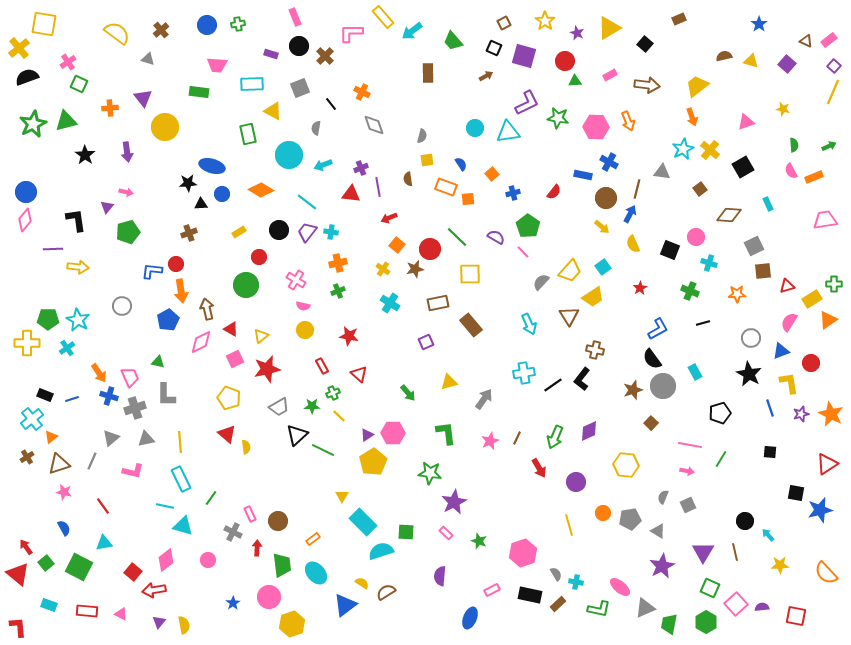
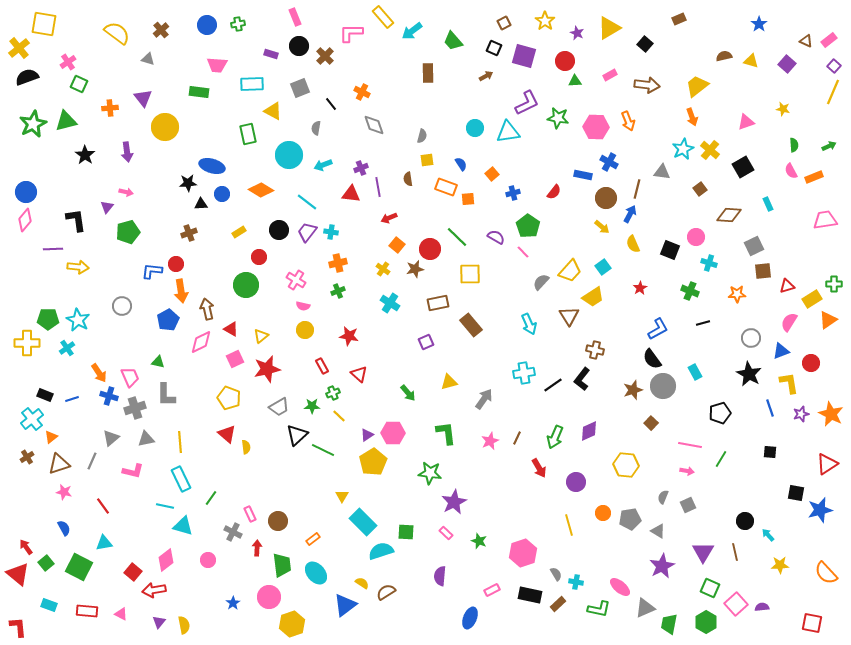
red square at (796, 616): moved 16 px right, 7 px down
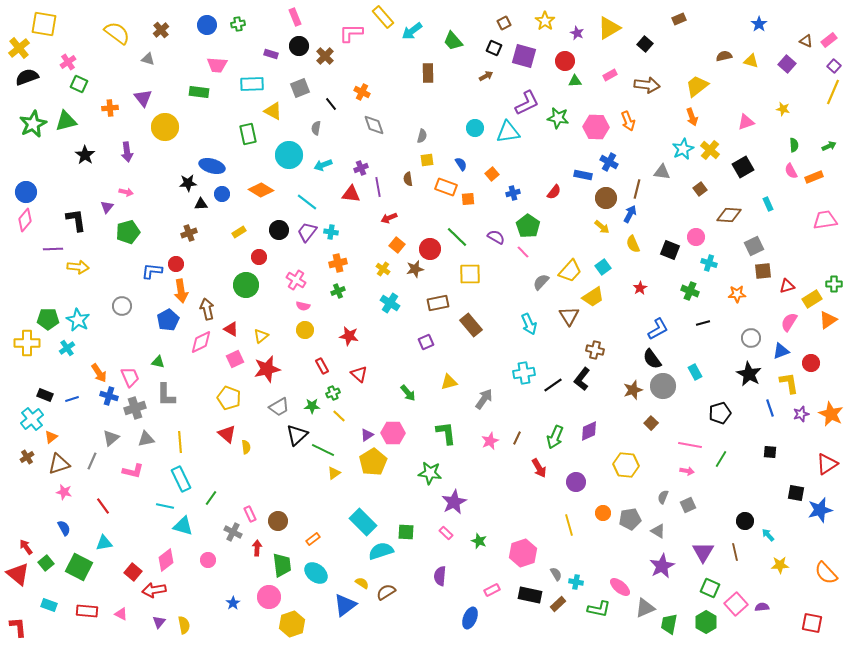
yellow triangle at (342, 496): moved 8 px left, 23 px up; rotated 24 degrees clockwise
cyan ellipse at (316, 573): rotated 10 degrees counterclockwise
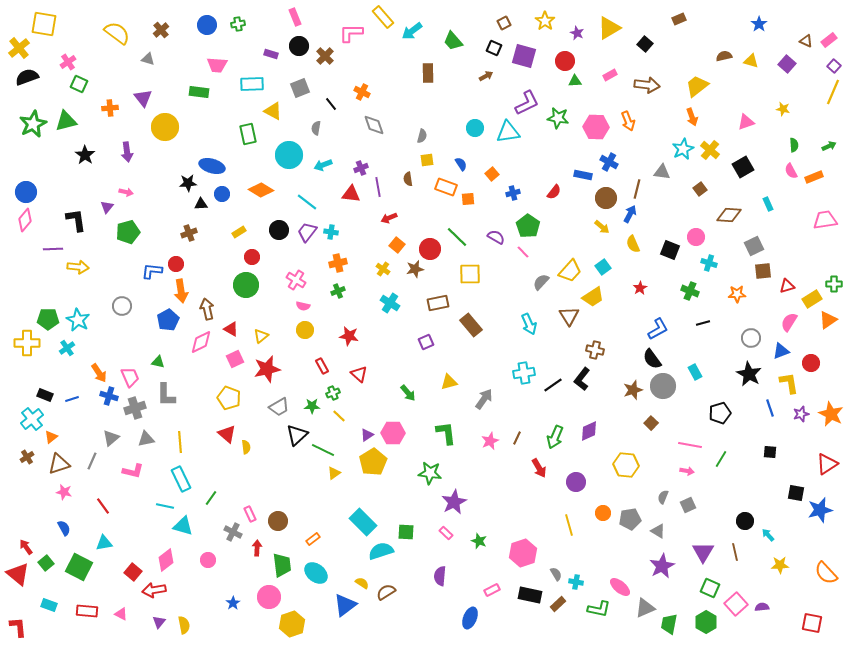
red circle at (259, 257): moved 7 px left
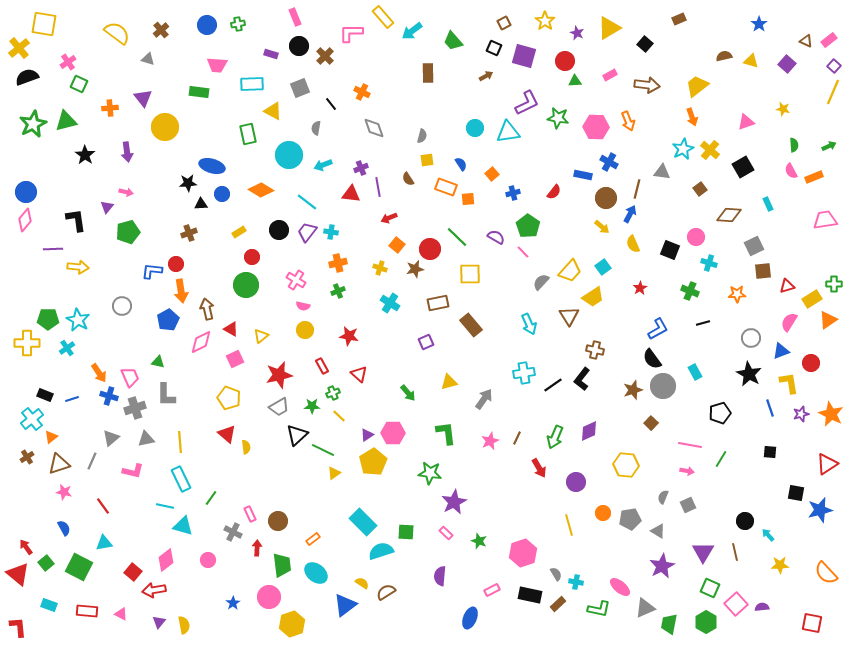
gray diamond at (374, 125): moved 3 px down
brown semicircle at (408, 179): rotated 24 degrees counterclockwise
yellow cross at (383, 269): moved 3 px left, 1 px up; rotated 16 degrees counterclockwise
red star at (267, 369): moved 12 px right, 6 px down
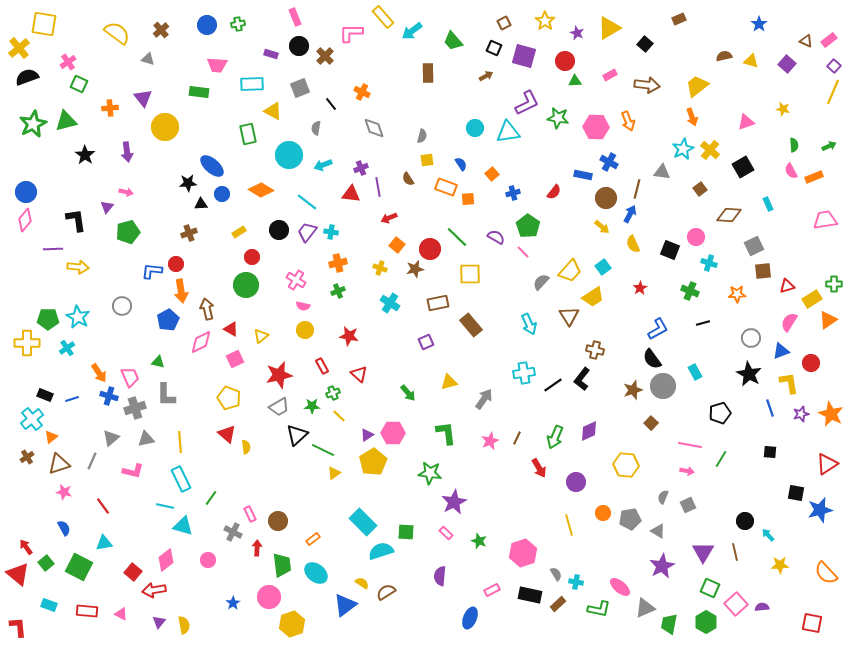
blue ellipse at (212, 166): rotated 25 degrees clockwise
cyan star at (78, 320): moved 3 px up
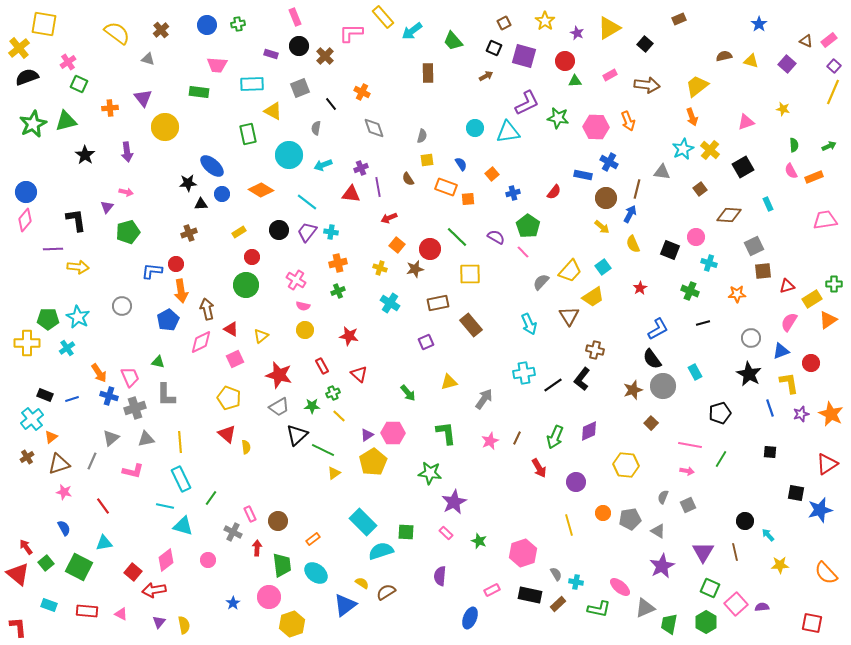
red star at (279, 375): rotated 28 degrees clockwise
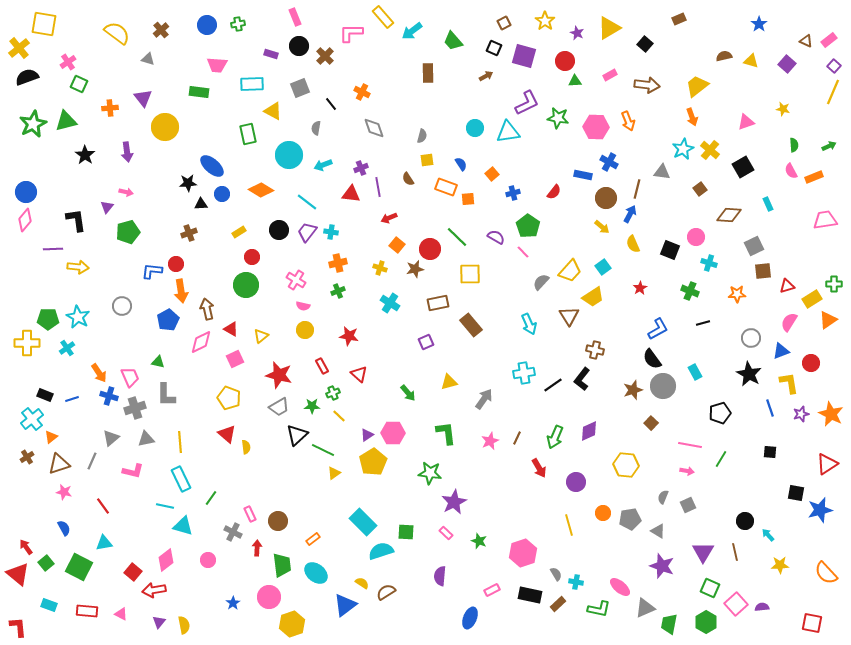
purple star at (662, 566): rotated 25 degrees counterclockwise
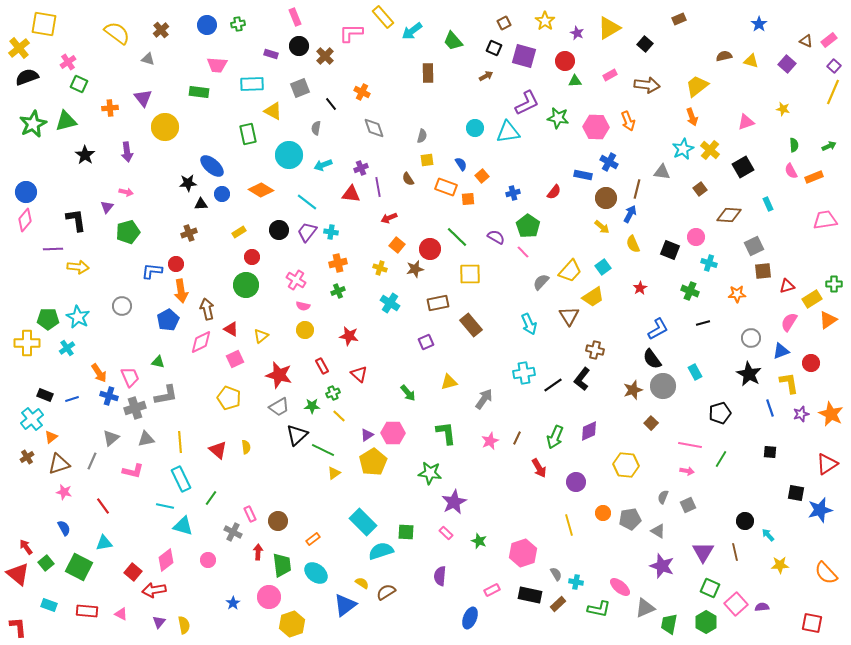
orange square at (492, 174): moved 10 px left, 2 px down
gray L-shape at (166, 395): rotated 100 degrees counterclockwise
red triangle at (227, 434): moved 9 px left, 16 px down
red arrow at (257, 548): moved 1 px right, 4 px down
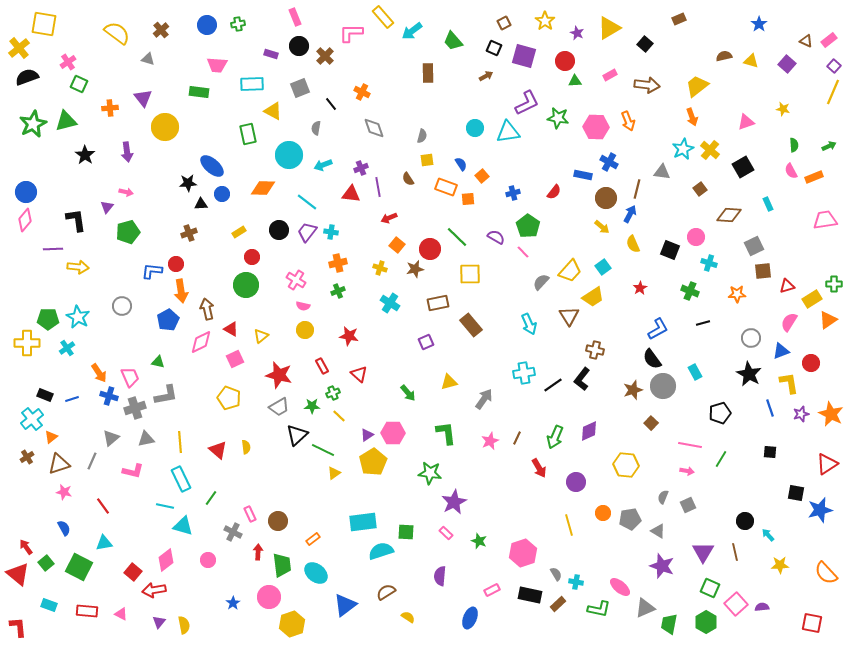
orange diamond at (261, 190): moved 2 px right, 2 px up; rotated 30 degrees counterclockwise
cyan rectangle at (363, 522): rotated 52 degrees counterclockwise
yellow semicircle at (362, 583): moved 46 px right, 34 px down
